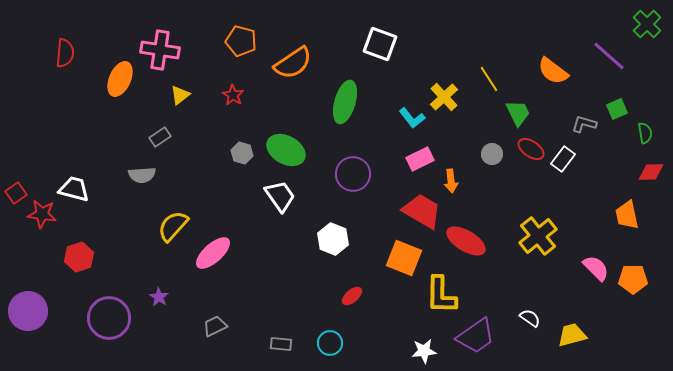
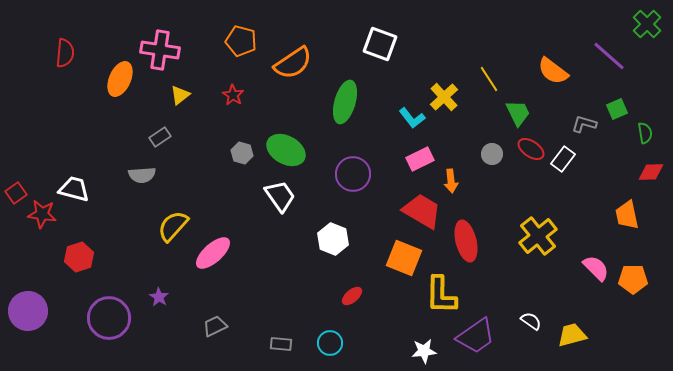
red ellipse at (466, 241): rotated 45 degrees clockwise
white semicircle at (530, 318): moved 1 px right, 3 px down
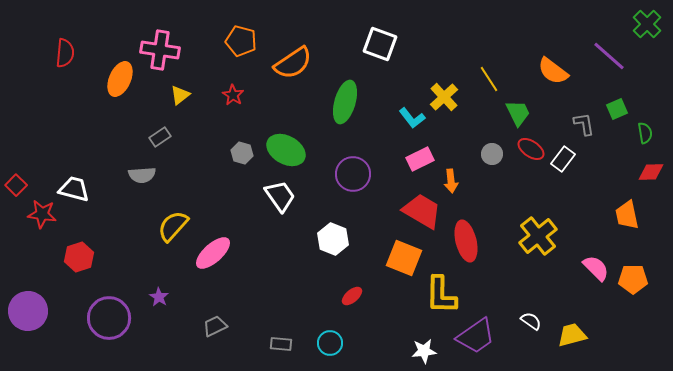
gray L-shape at (584, 124): rotated 65 degrees clockwise
red square at (16, 193): moved 8 px up; rotated 10 degrees counterclockwise
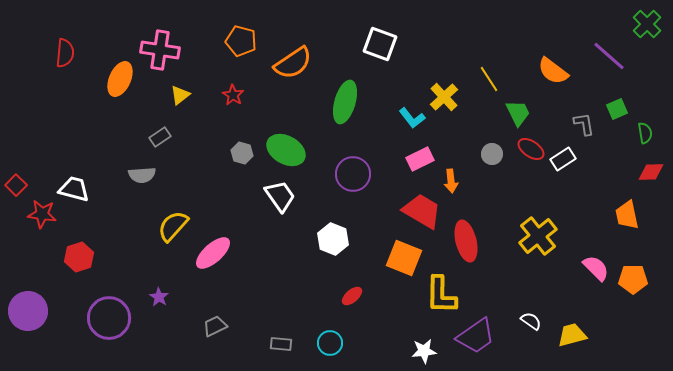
white rectangle at (563, 159): rotated 20 degrees clockwise
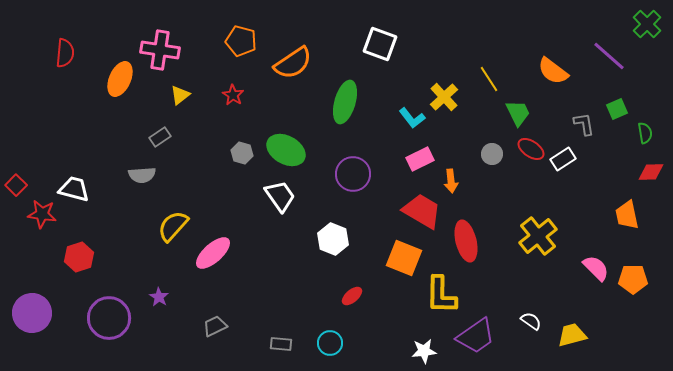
purple circle at (28, 311): moved 4 px right, 2 px down
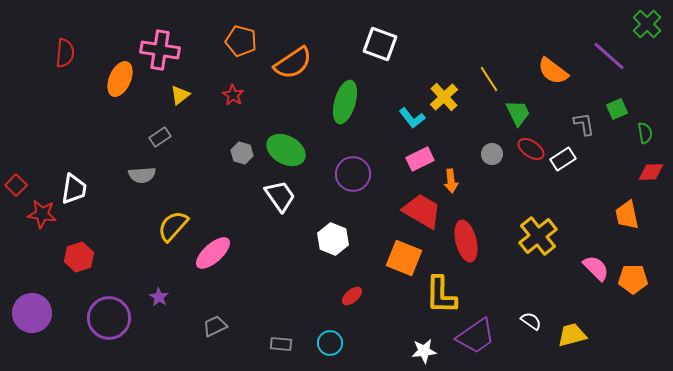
white trapezoid at (74, 189): rotated 84 degrees clockwise
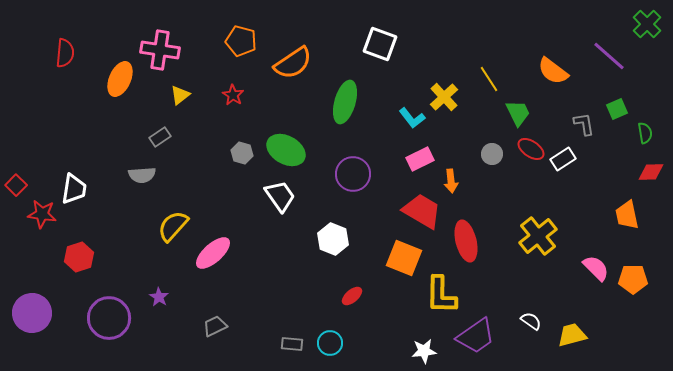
gray rectangle at (281, 344): moved 11 px right
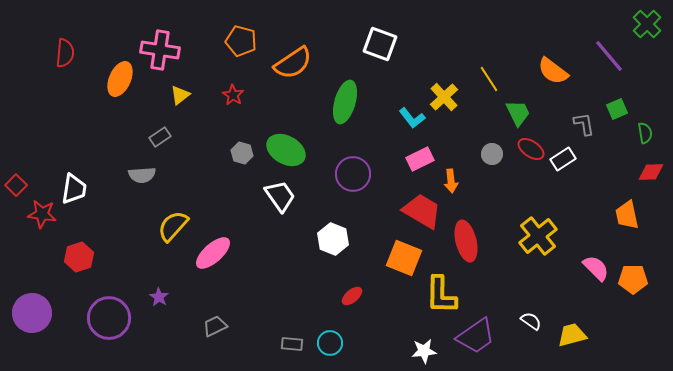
purple line at (609, 56): rotated 9 degrees clockwise
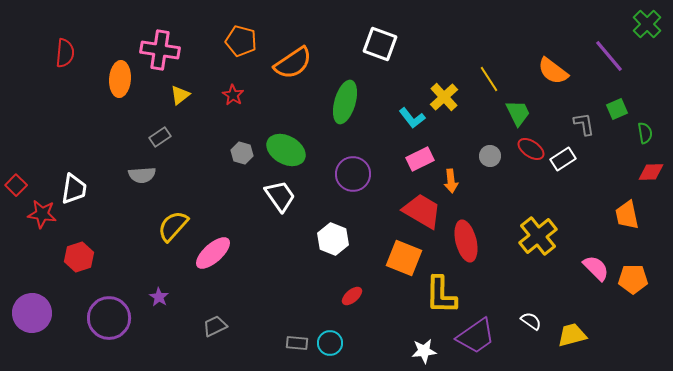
orange ellipse at (120, 79): rotated 20 degrees counterclockwise
gray circle at (492, 154): moved 2 px left, 2 px down
gray rectangle at (292, 344): moved 5 px right, 1 px up
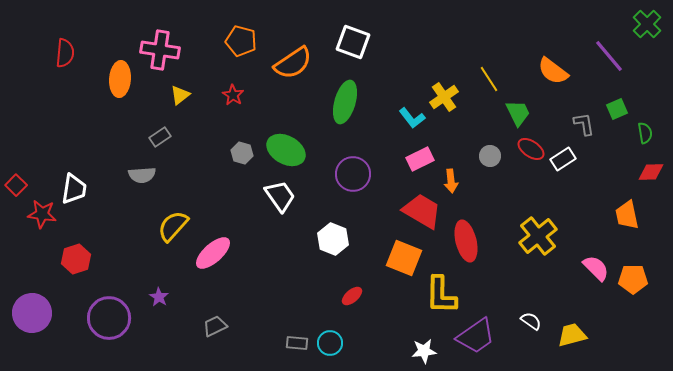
white square at (380, 44): moved 27 px left, 2 px up
yellow cross at (444, 97): rotated 8 degrees clockwise
red hexagon at (79, 257): moved 3 px left, 2 px down
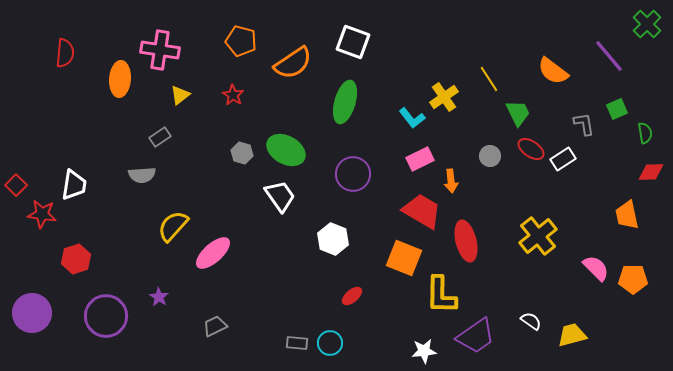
white trapezoid at (74, 189): moved 4 px up
purple circle at (109, 318): moved 3 px left, 2 px up
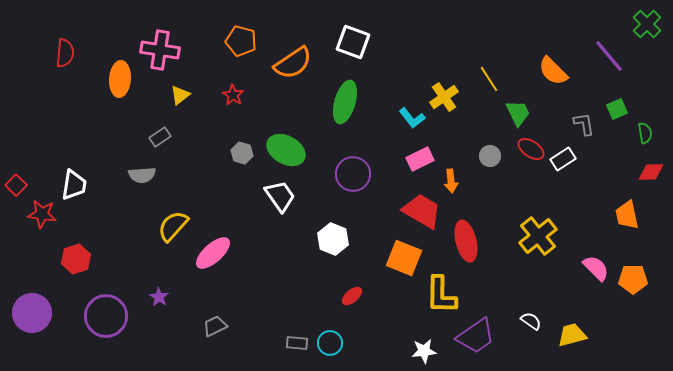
orange semicircle at (553, 71): rotated 8 degrees clockwise
